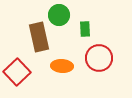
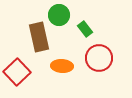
green rectangle: rotated 35 degrees counterclockwise
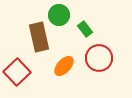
orange ellipse: moved 2 px right; rotated 50 degrees counterclockwise
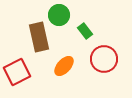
green rectangle: moved 2 px down
red circle: moved 5 px right, 1 px down
red square: rotated 16 degrees clockwise
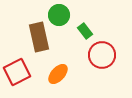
red circle: moved 2 px left, 4 px up
orange ellipse: moved 6 px left, 8 px down
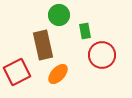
green rectangle: rotated 28 degrees clockwise
brown rectangle: moved 4 px right, 8 px down
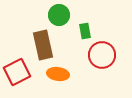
orange ellipse: rotated 55 degrees clockwise
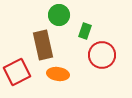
green rectangle: rotated 28 degrees clockwise
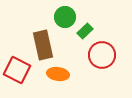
green circle: moved 6 px right, 2 px down
green rectangle: rotated 28 degrees clockwise
red square: moved 2 px up; rotated 36 degrees counterclockwise
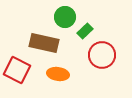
brown rectangle: moved 1 px right, 2 px up; rotated 64 degrees counterclockwise
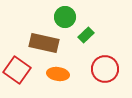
green rectangle: moved 1 px right, 4 px down
red circle: moved 3 px right, 14 px down
red square: rotated 8 degrees clockwise
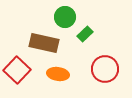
green rectangle: moved 1 px left, 1 px up
red square: rotated 8 degrees clockwise
